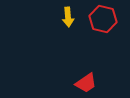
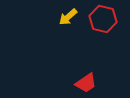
yellow arrow: rotated 54 degrees clockwise
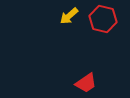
yellow arrow: moved 1 px right, 1 px up
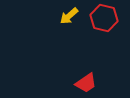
red hexagon: moved 1 px right, 1 px up
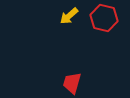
red trapezoid: moved 14 px left; rotated 140 degrees clockwise
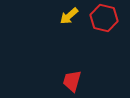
red trapezoid: moved 2 px up
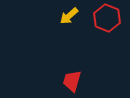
red hexagon: moved 3 px right; rotated 8 degrees clockwise
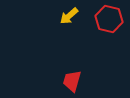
red hexagon: moved 2 px right, 1 px down; rotated 8 degrees counterclockwise
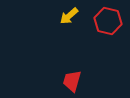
red hexagon: moved 1 px left, 2 px down
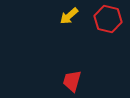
red hexagon: moved 2 px up
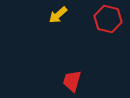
yellow arrow: moved 11 px left, 1 px up
